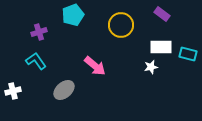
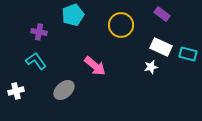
purple cross: rotated 28 degrees clockwise
white rectangle: rotated 25 degrees clockwise
white cross: moved 3 px right
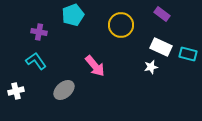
pink arrow: rotated 10 degrees clockwise
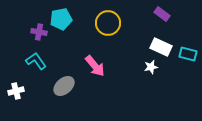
cyan pentagon: moved 12 px left, 4 px down; rotated 10 degrees clockwise
yellow circle: moved 13 px left, 2 px up
gray ellipse: moved 4 px up
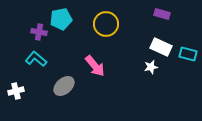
purple rectangle: rotated 21 degrees counterclockwise
yellow circle: moved 2 px left, 1 px down
cyan L-shape: moved 2 px up; rotated 15 degrees counterclockwise
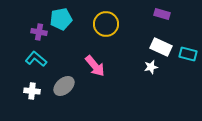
white cross: moved 16 px right; rotated 21 degrees clockwise
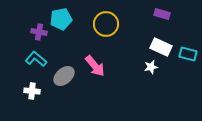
gray ellipse: moved 10 px up
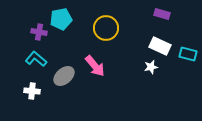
yellow circle: moved 4 px down
white rectangle: moved 1 px left, 1 px up
